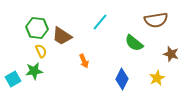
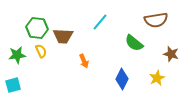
brown trapezoid: moved 1 px right; rotated 30 degrees counterclockwise
green star: moved 17 px left, 16 px up
cyan square: moved 6 px down; rotated 14 degrees clockwise
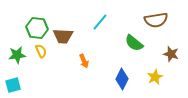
yellow star: moved 2 px left, 1 px up
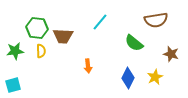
yellow semicircle: rotated 24 degrees clockwise
green star: moved 2 px left, 4 px up
orange arrow: moved 4 px right, 5 px down; rotated 16 degrees clockwise
blue diamond: moved 6 px right, 1 px up
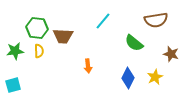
cyan line: moved 3 px right, 1 px up
yellow semicircle: moved 2 px left
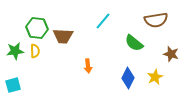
yellow semicircle: moved 4 px left
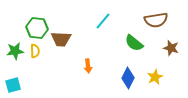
brown trapezoid: moved 2 px left, 3 px down
brown star: moved 6 px up
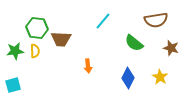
yellow star: moved 5 px right; rotated 14 degrees counterclockwise
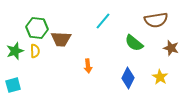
green star: rotated 12 degrees counterclockwise
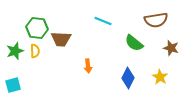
cyan line: rotated 72 degrees clockwise
